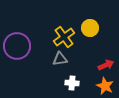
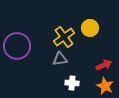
red arrow: moved 2 px left
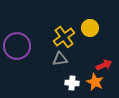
orange star: moved 10 px left, 4 px up
